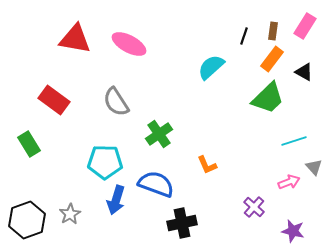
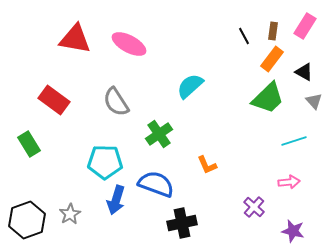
black line: rotated 48 degrees counterclockwise
cyan semicircle: moved 21 px left, 19 px down
gray triangle: moved 66 px up
pink arrow: rotated 15 degrees clockwise
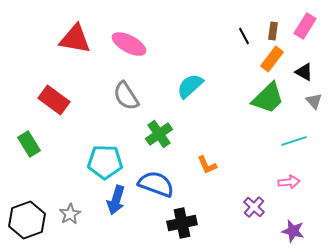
gray semicircle: moved 10 px right, 6 px up
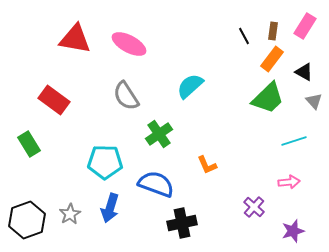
blue arrow: moved 6 px left, 8 px down
purple star: rotated 30 degrees counterclockwise
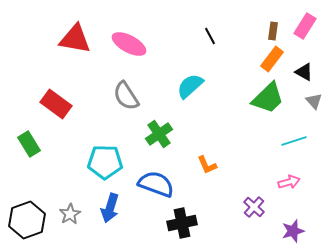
black line: moved 34 px left
red rectangle: moved 2 px right, 4 px down
pink arrow: rotated 10 degrees counterclockwise
